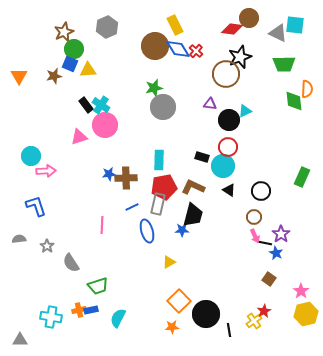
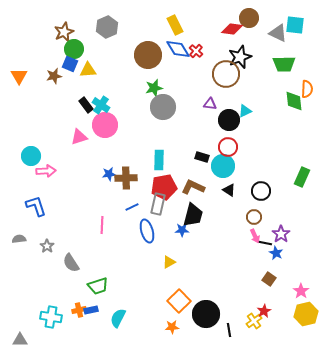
brown circle at (155, 46): moved 7 px left, 9 px down
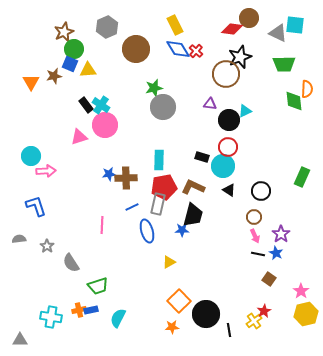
brown circle at (148, 55): moved 12 px left, 6 px up
orange triangle at (19, 76): moved 12 px right, 6 px down
black line at (265, 243): moved 7 px left, 11 px down
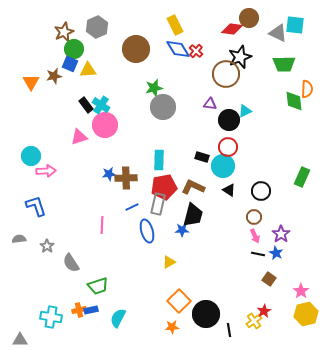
gray hexagon at (107, 27): moved 10 px left
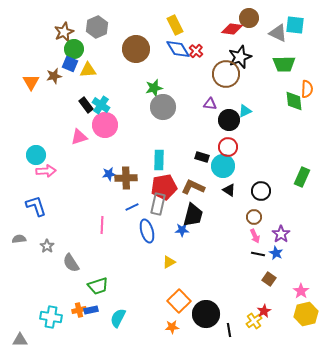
cyan circle at (31, 156): moved 5 px right, 1 px up
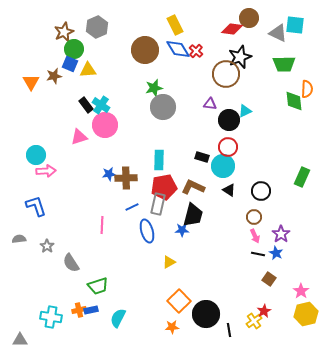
brown circle at (136, 49): moved 9 px right, 1 px down
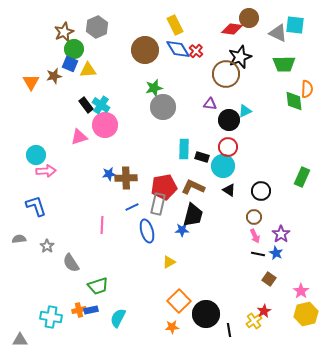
cyan rectangle at (159, 160): moved 25 px right, 11 px up
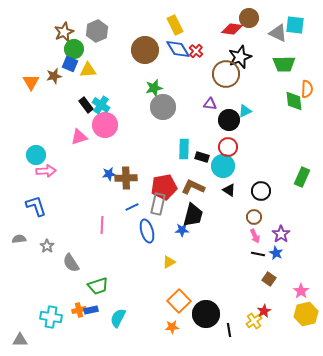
gray hexagon at (97, 27): moved 4 px down
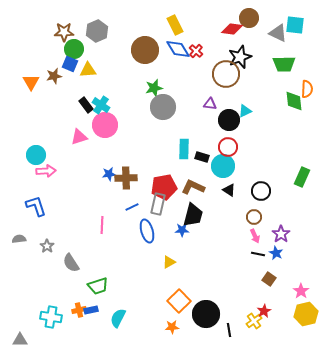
brown star at (64, 32): rotated 24 degrees clockwise
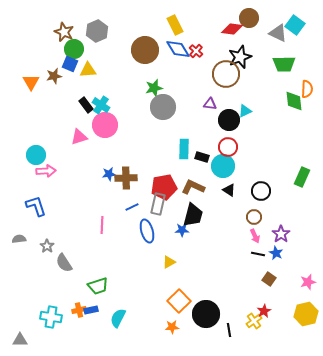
cyan square at (295, 25): rotated 30 degrees clockwise
brown star at (64, 32): rotated 24 degrees clockwise
gray semicircle at (71, 263): moved 7 px left
pink star at (301, 291): moved 7 px right, 9 px up; rotated 21 degrees clockwise
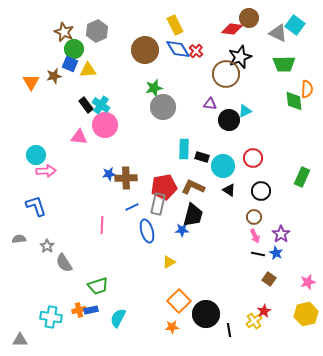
pink triangle at (79, 137): rotated 24 degrees clockwise
red circle at (228, 147): moved 25 px right, 11 px down
